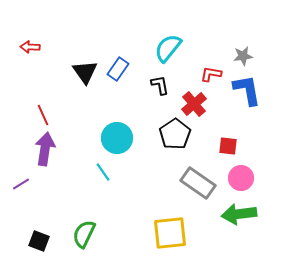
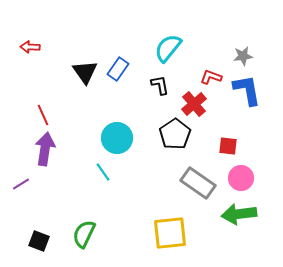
red L-shape: moved 3 px down; rotated 10 degrees clockwise
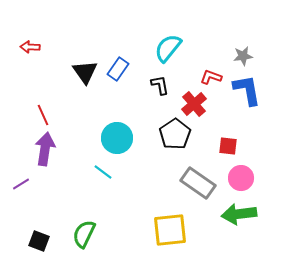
cyan line: rotated 18 degrees counterclockwise
yellow square: moved 3 px up
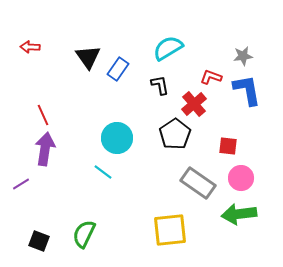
cyan semicircle: rotated 20 degrees clockwise
black triangle: moved 3 px right, 15 px up
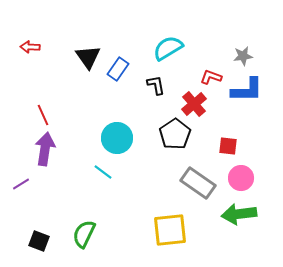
black L-shape: moved 4 px left
blue L-shape: rotated 100 degrees clockwise
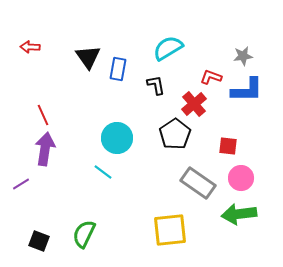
blue rectangle: rotated 25 degrees counterclockwise
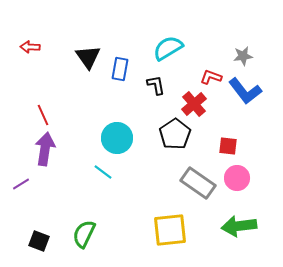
blue rectangle: moved 2 px right
blue L-shape: moved 2 px left, 1 px down; rotated 52 degrees clockwise
pink circle: moved 4 px left
green arrow: moved 12 px down
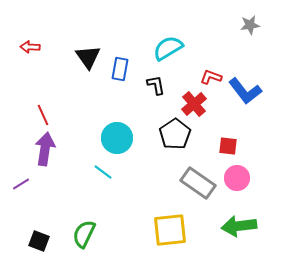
gray star: moved 7 px right, 31 px up
